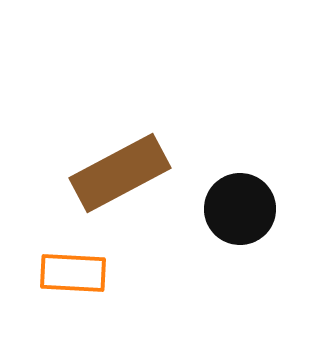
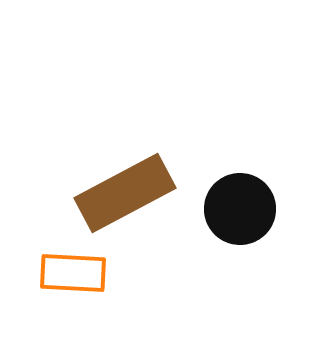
brown rectangle: moved 5 px right, 20 px down
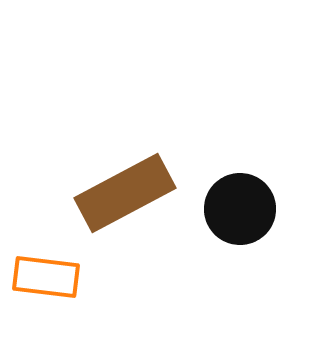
orange rectangle: moved 27 px left, 4 px down; rotated 4 degrees clockwise
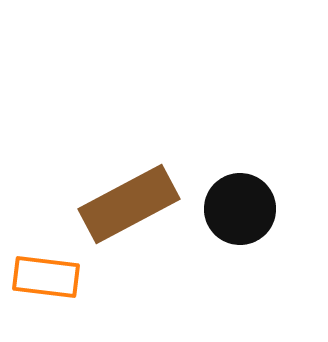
brown rectangle: moved 4 px right, 11 px down
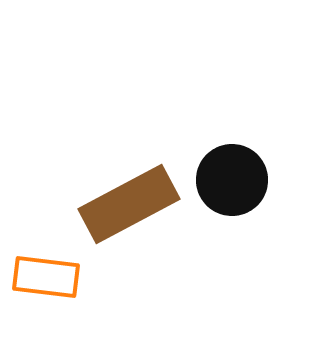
black circle: moved 8 px left, 29 px up
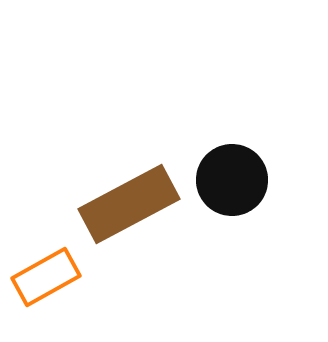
orange rectangle: rotated 36 degrees counterclockwise
